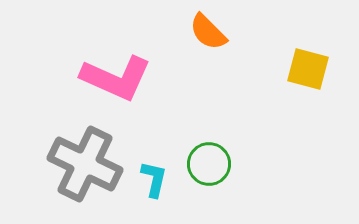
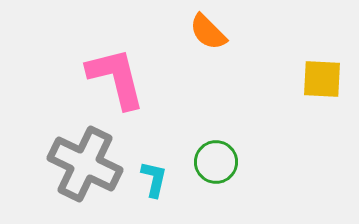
yellow square: moved 14 px right, 10 px down; rotated 12 degrees counterclockwise
pink L-shape: rotated 128 degrees counterclockwise
green circle: moved 7 px right, 2 px up
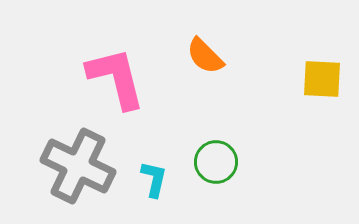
orange semicircle: moved 3 px left, 24 px down
gray cross: moved 7 px left, 2 px down
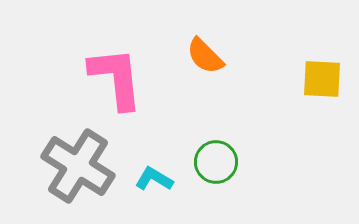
pink L-shape: rotated 8 degrees clockwise
gray cross: rotated 6 degrees clockwise
cyan L-shape: rotated 72 degrees counterclockwise
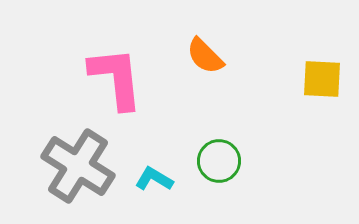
green circle: moved 3 px right, 1 px up
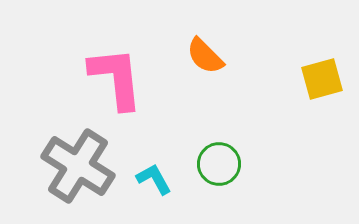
yellow square: rotated 18 degrees counterclockwise
green circle: moved 3 px down
cyan L-shape: rotated 30 degrees clockwise
